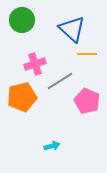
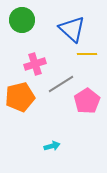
gray line: moved 1 px right, 3 px down
orange pentagon: moved 2 px left
pink pentagon: rotated 15 degrees clockwise
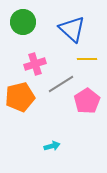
green circle: moved 1 px right, 2 px down
yellow line: moved 5 px down
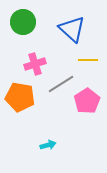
yellow line: moved 1 px right, 1 px down
orange pentagon: rotated 24 degrees clockwise
cyan arrow: moved 4 px left, 1 px up
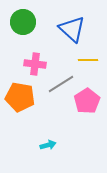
pink cross: rotated 25 degrees clockwise
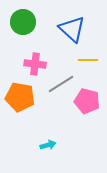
pink pentagon: rotated 25 degrees counterclockwise
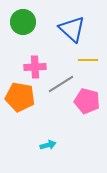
pink cross: moved 3 px down; rotated 10 degrees counterclockwise
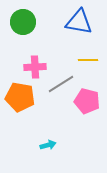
blue triangle: moved 7 px right, 7 px up; rotated 32 degrees counterclockwise
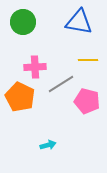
orange pentagon: rotated 16 degrees clockwise
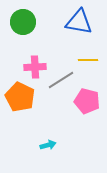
gray line: moved 4 px up
